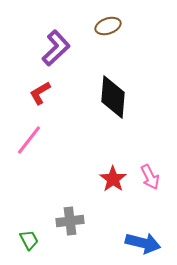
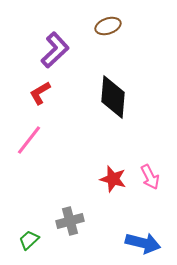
purple L-shape: moved 1 px left, 2 px down
red star: rotated 20 degrees counterclockwise
gray cross: rotated 8 degrees counterclockwise
green trapezoid: rotated 105 degrees counterclockwise
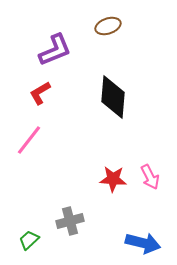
purple L-shape: rotated 21 degrees clockwise
red star: rotated 12 degrees counterclockwise
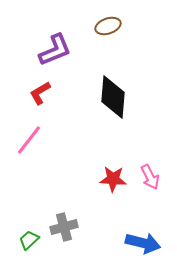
gray cross: moved 6 px left, 6 px down
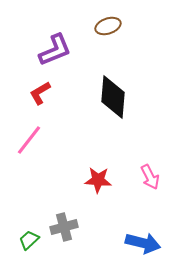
red star: moved 15 px left, 1 px down
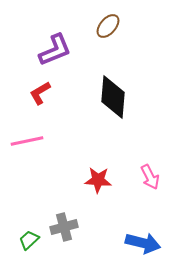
brown ellipse: rotated 30 degrees counterclockwise
pink line: moved 2 px left, 1 px down; rotated 40 degrees clockwise
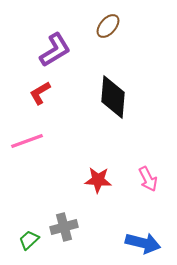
purple L-shape: rotated 9 degrees counterclockwise
pink line: rotated 8 degrees counterclockwise
pink arrow: moved 2 px left, 2 px down
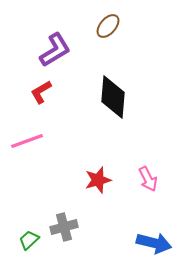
red L-shape: moved 1 px right, 1 px up
red star: rotated 20 degrees counterclockwise
blue arrow: moved 11 px right
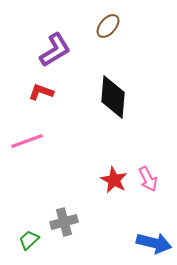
red L-shape: rotated 50 degrees clockwise
red star: moved 16 px right; rotated 28 degrees counterclockwise
gray cross: moved 5 px up
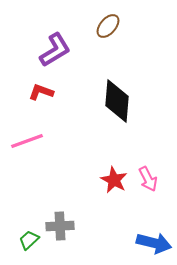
black diamond: moved 4 px right, 4 px down
gray cross: moved 4 px left, 4 px down; rotated 12 degrees clockwise
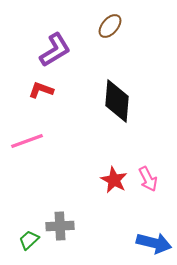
brown ellipse: moved 2 px right
red L-shape: moved 2 px up
